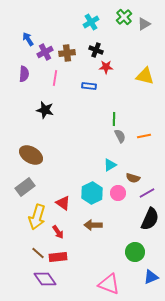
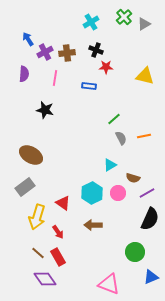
green line: rotated 48 degrees clockwise
gray semicircle: moved 1 px right, 2 px down
red rectangle: rotated 66 degrees clockwise
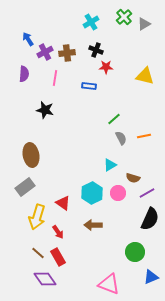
brown ellipse: rotated 50 degrees clockwise
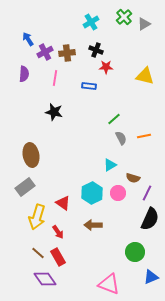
black star: moved 9 px right, 2 px down
purple line: rotated 35 degrees counterclockwise
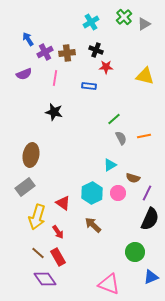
purple semicircle: rotated 63 degrees clockwise
brown ellipse: rotated 20 degrees clockwise
brown arrow: rotated 42 degrees clockwise
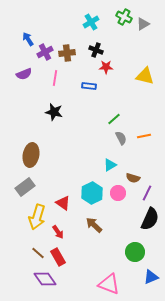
green cross: rotated 21 degrees counterclockwise
gray triangle: moved 1 px left
brown arrow: moved 1 px right
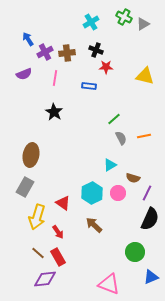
black star: rotated 18 degrees clockwise
gray rectangle: rotated 24 degrees counterclockwise
purple diamond: rotated 60 degrees counterclockwise
